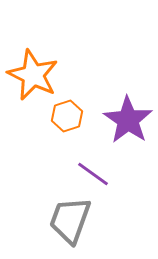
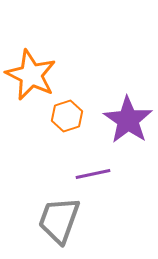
orange star: moved 2 px left
purple line: rotated 48 degrees counterclockwise
gray trapezoid: moved 11 px left
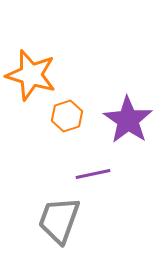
orange star: rotated 9 degrees counterclockwise
